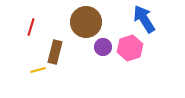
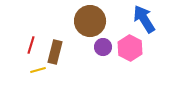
brown circle: moved 4 px right, 1 px up
red line: moved 18 px down
pink hexagon: rotated 15 degrees counterclockwise
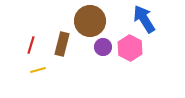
brown rectangle: moved 7 px right, 8 px up
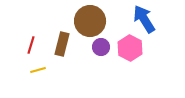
purple circle: moved 2 px left
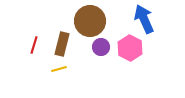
blue arrow: rotated 8 degrees clockwise
red line: moved 3 px right
yellow line: moved 21 px right, 1 px up
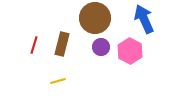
brown circle: moved 5 px right, 3 px up
pink hexagon: moved 3 px down
yellow line: moved 1 px left, 12 px down
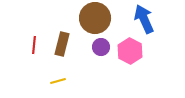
red line: rotated 12 degrees counterclockwise
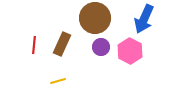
blue arrow: rotated 132 degrees counterclockwise
brown rectangle: rotated 10 degrees clockwise
